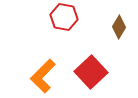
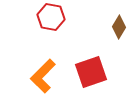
red hexagon: moved 13 px left
red square: rotated 24 degrees clockwise
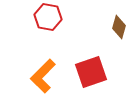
red hexagon: moved 3 px left
brown diamond: rotated 15 degrees counterclockwise
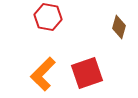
red square: moved 4 px left, 1 px down
orange L-shape: moved 2 px up
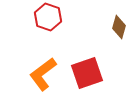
red hexagon: rotated 8 degrees clockwise
orange L-shape: rotated 8 degrees clockwise
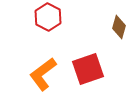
red hexagon: rotated 8 degrees clockwise
red square: moved 1 px right, 4 px up
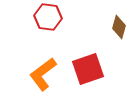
red hexagon: rotated 20 degrees counterclockwise
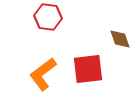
brown diamond: moved 1 px right, 12 px down; rotated 35 degrees counterclockwise
red square: rotated 12 degrees clockwise
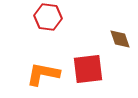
orange L-shape: rotated 48 degrees clockwise
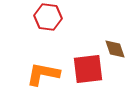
brown diamond: moved 5 px left, 10 px down
